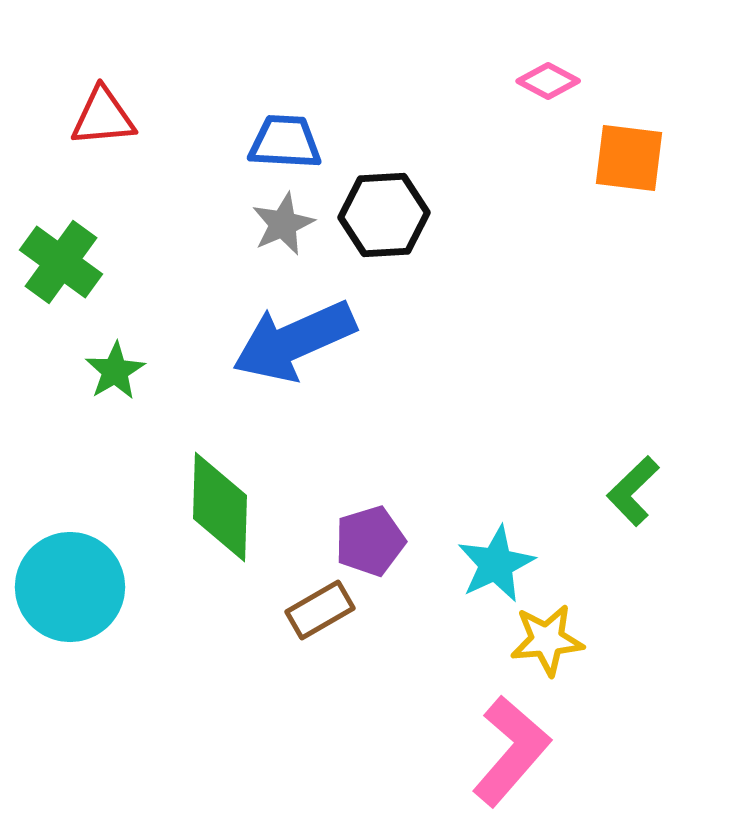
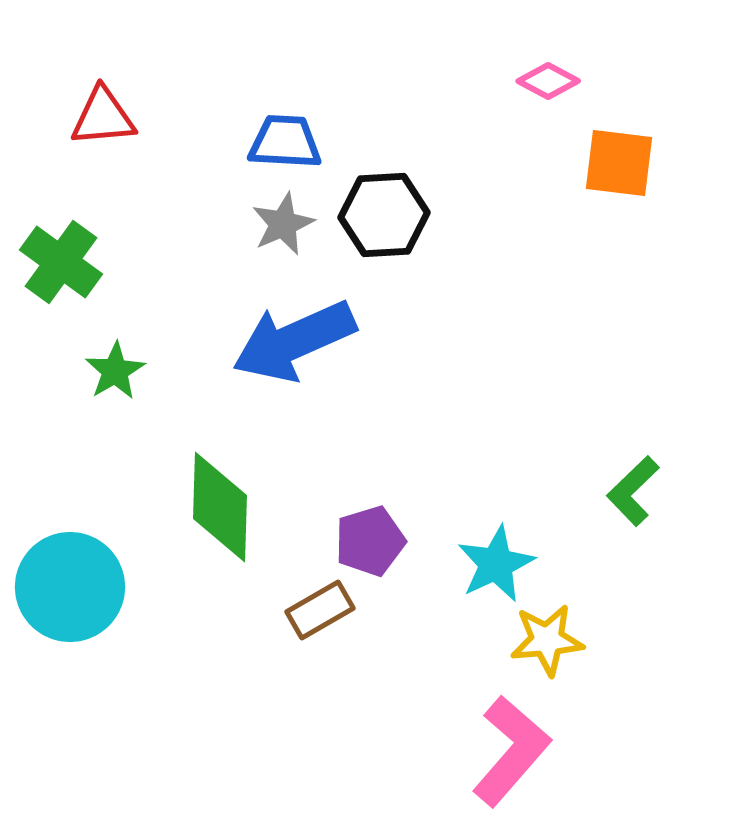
orange square: moved 10 px left, 5 px down
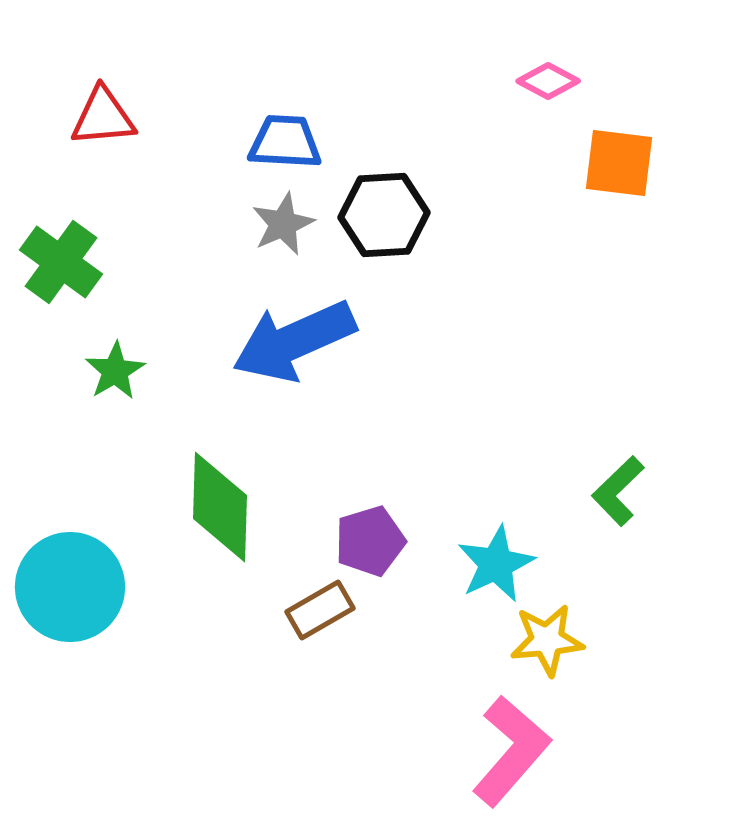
green L-shape: moved 15 px left
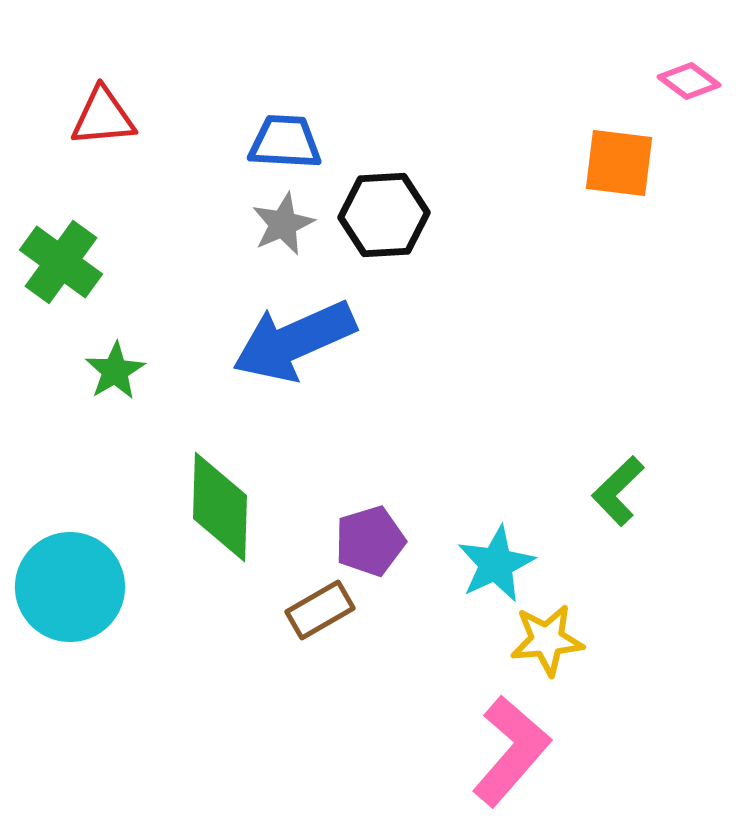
pink diamond: moved 141 px right; rotated 8 degrees clockwise
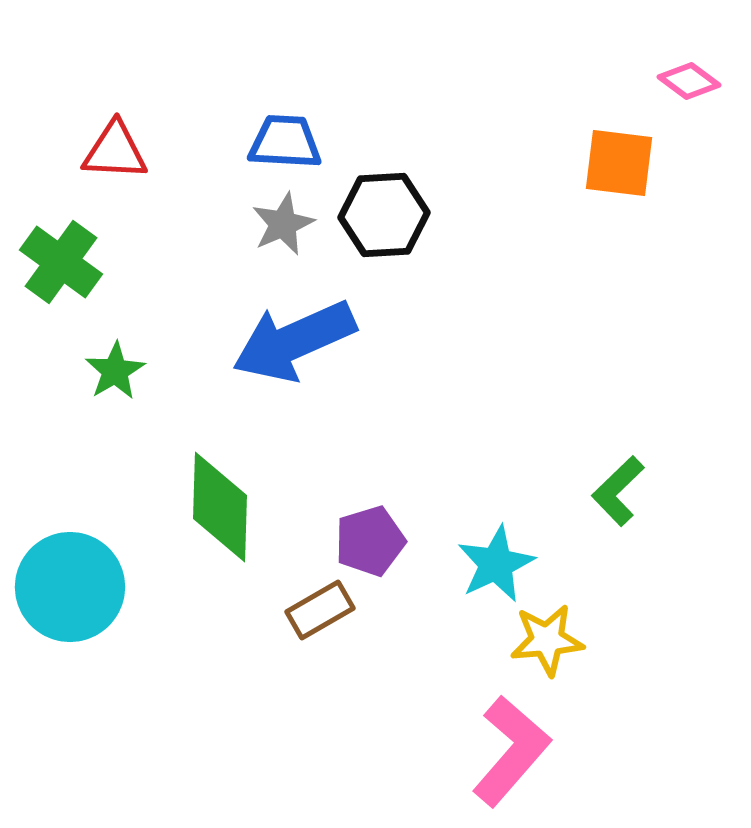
red triangle: moved 12 px right, 34 px down; rotated 8 degrees clockwise
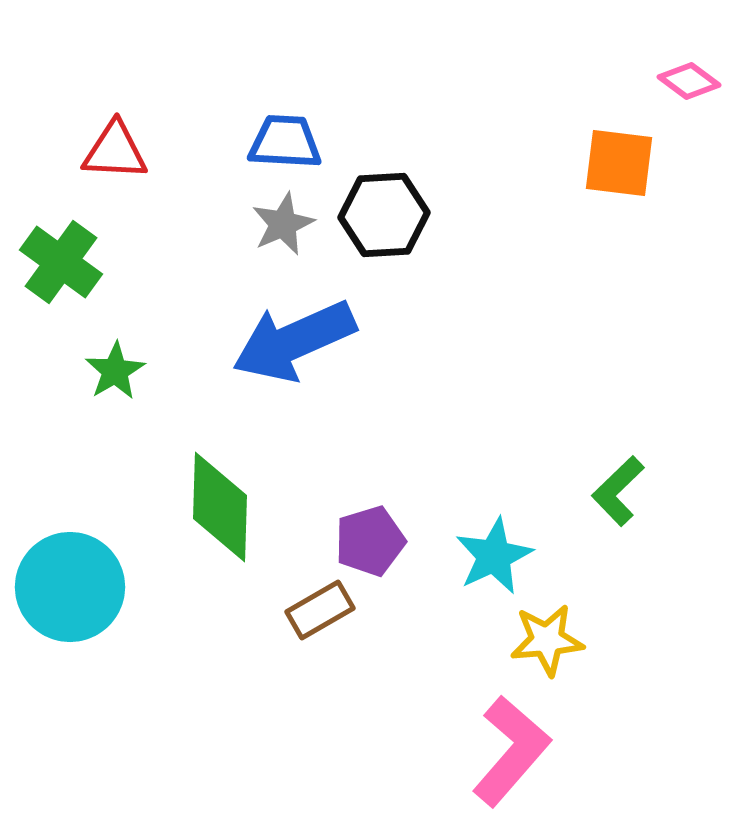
cyan star: moved 2 px left, 8 px up
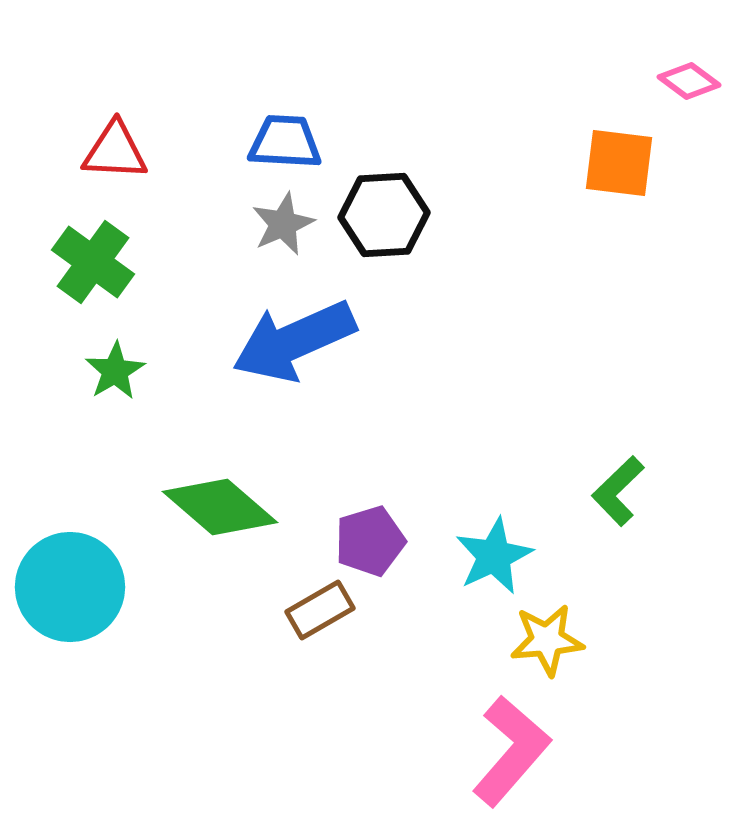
green cross: moved 32 px right
green diamond: rotated 51 degrees counterclockwise
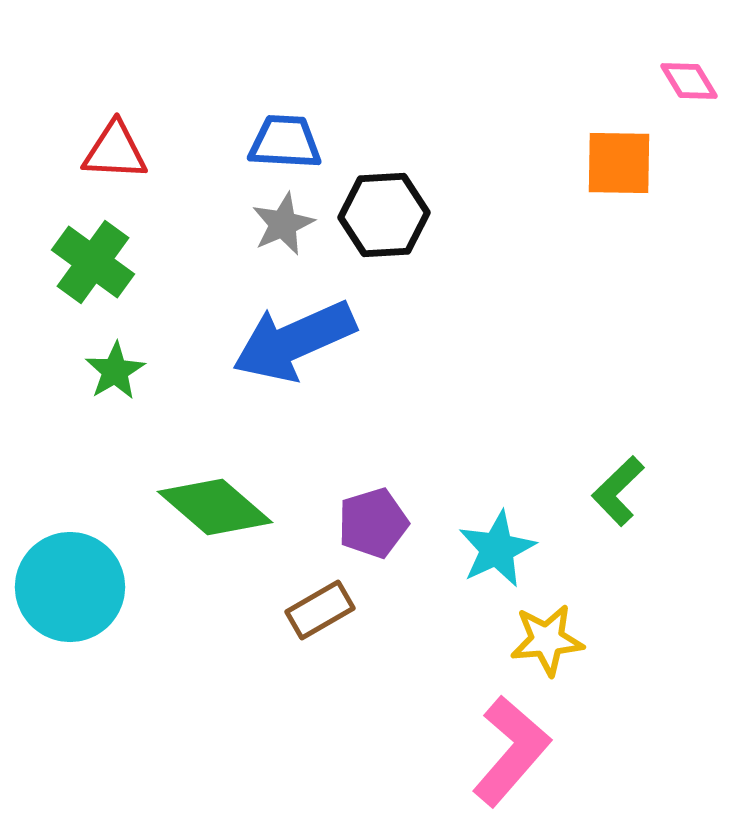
pink diamond: rotated 22 degrees clockwise
orange square: rotated 6 degrees counterclockwise
green diamond: moved 5 px left
purple pentagon: moved 3 px right, 18 px up
cyan star: moved 3 px right, 7 px up
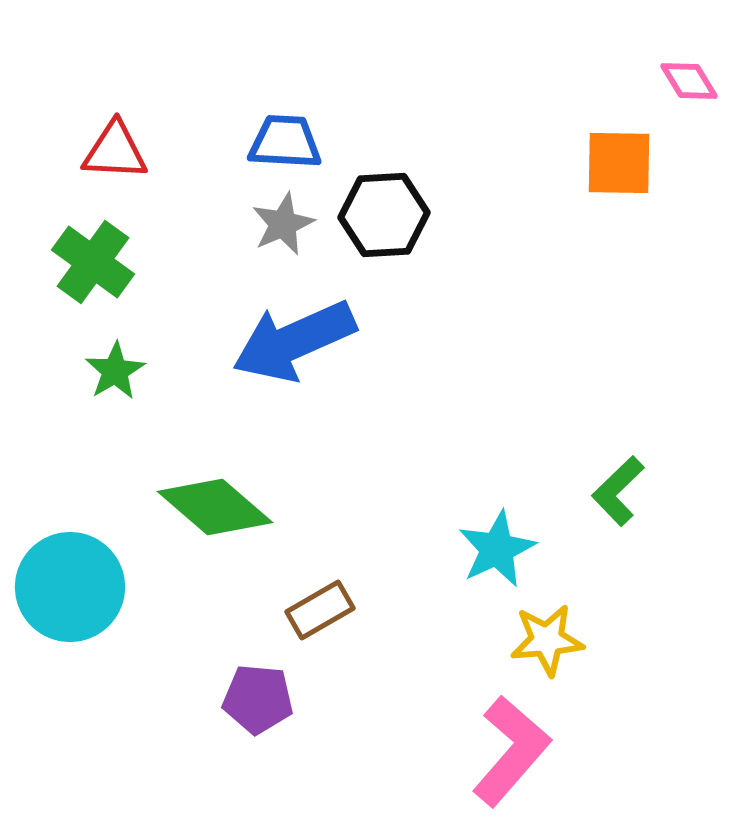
purple pentagon: moved 115 px left, 176 px down; rotated 22 degrees clockwise
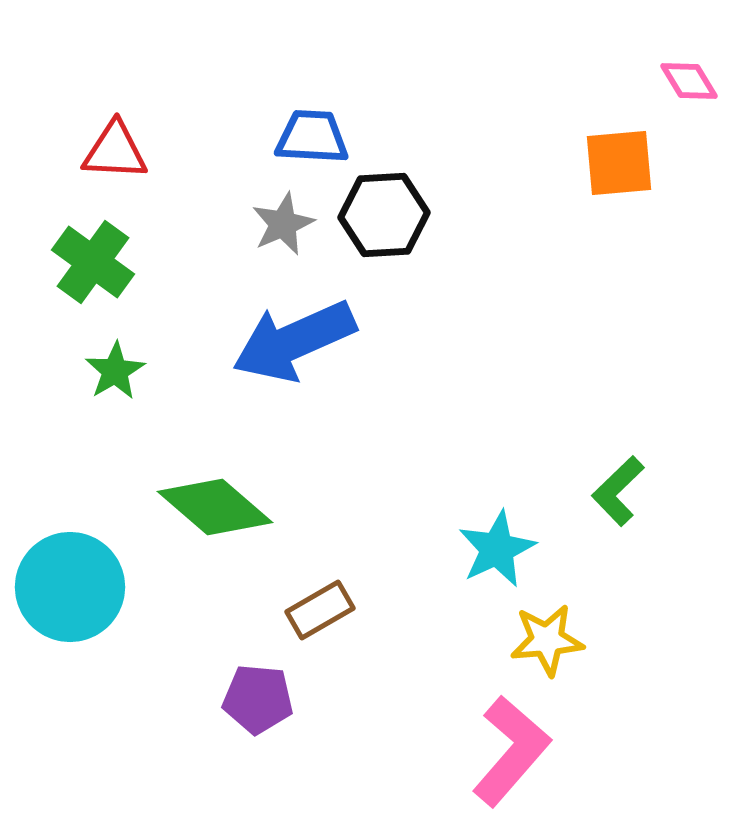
blue trapezoid: moved 27 px right, 5 px up
orange square: rotated 6 degrees counterclockwise
